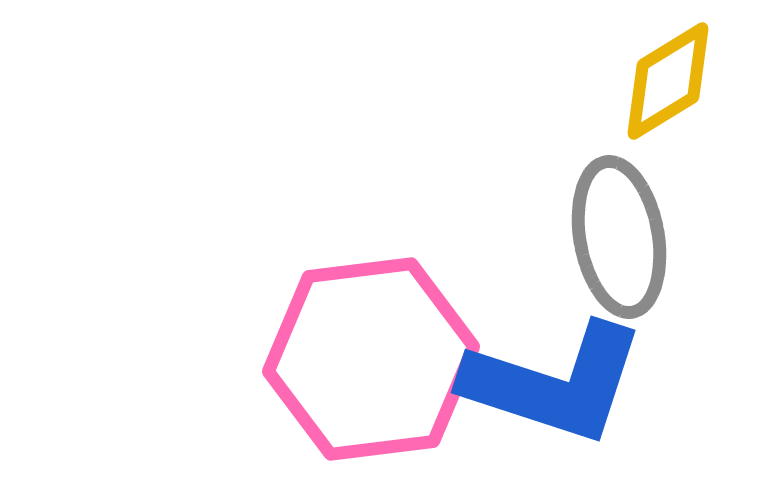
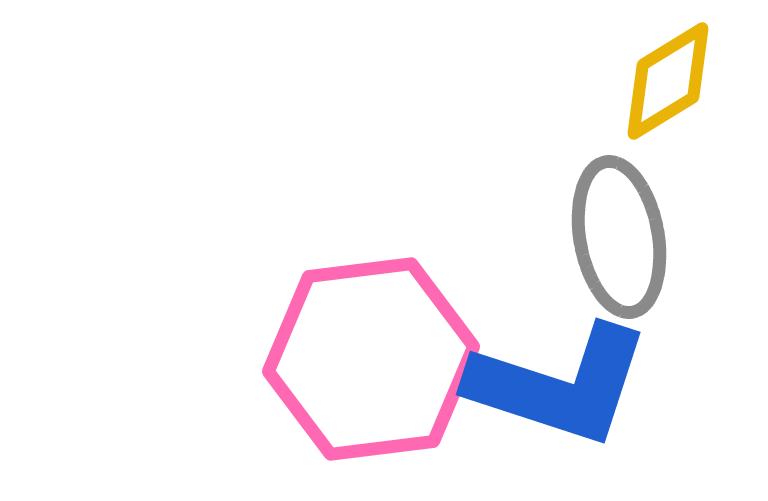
blue L-shape: moved 5 px right, 2 px down
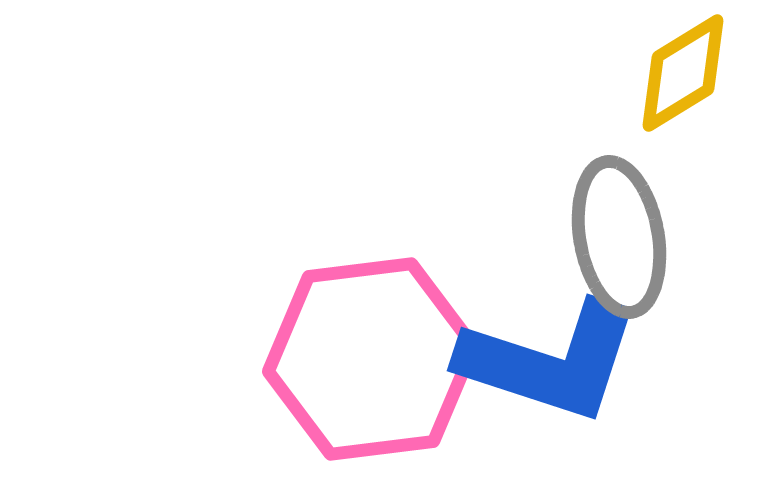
yellow diamond: moved 15 px right, 8 px up
blue L-shape: moved 9 px left, 24 px up
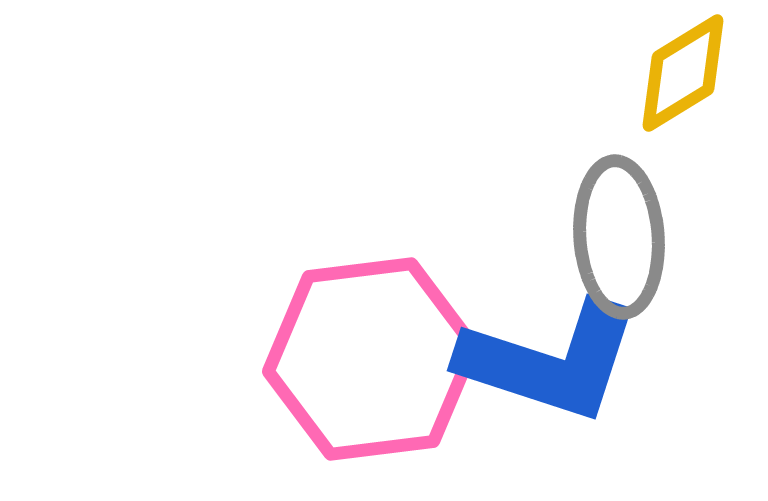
gray ellipse: rotated 6 degrees clockwise
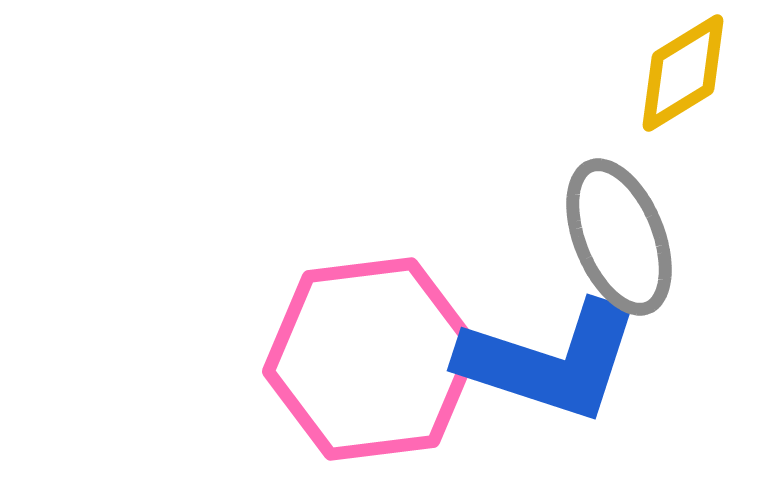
gray ellipse: rotated 18 degrees counterclockwise
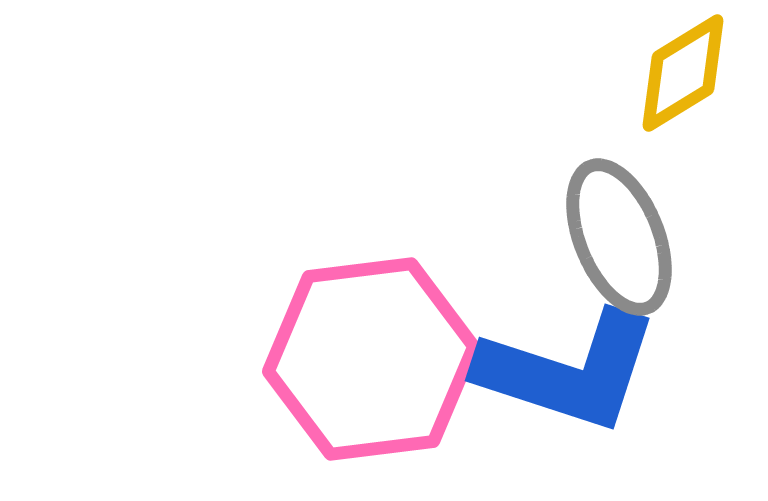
blue L-shape: moved 18 px right, 10 px down
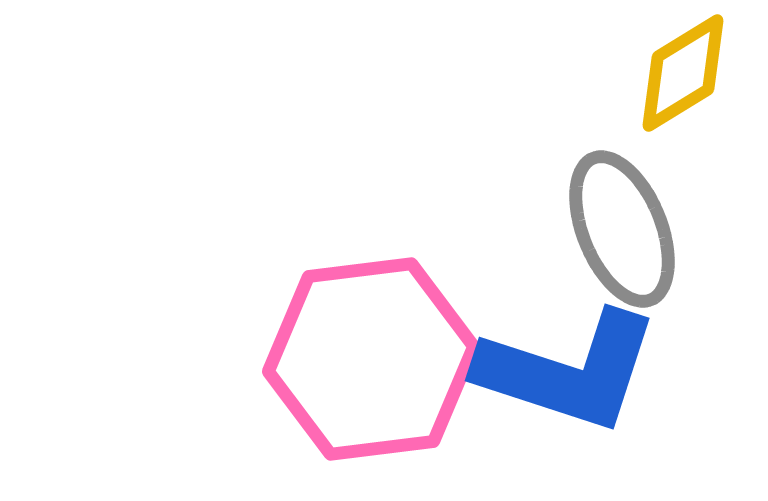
gray ellipse: moved 3 px right, 8 px up
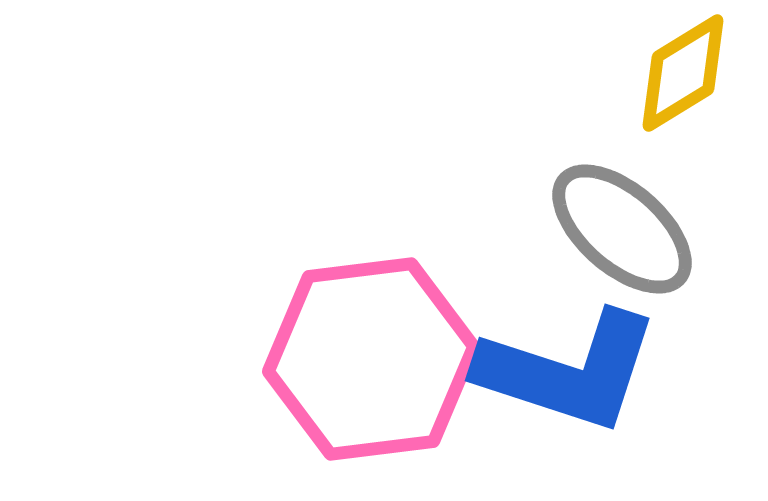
gray ellipse: rotated 27 degrees counterclockwise
